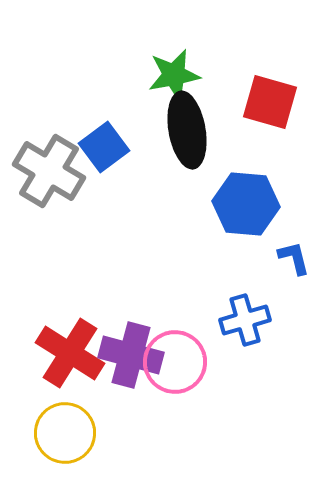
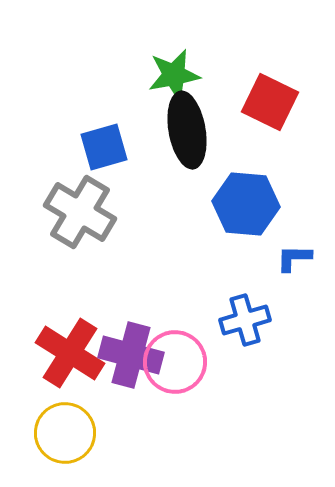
red square: rotated 10 degrees clockwise
blue square: rotated 21 degrees clockwise
gray cross: moved 31 px right, 41 px down
blue L-shape: rotated 75 degrees counterclockwise
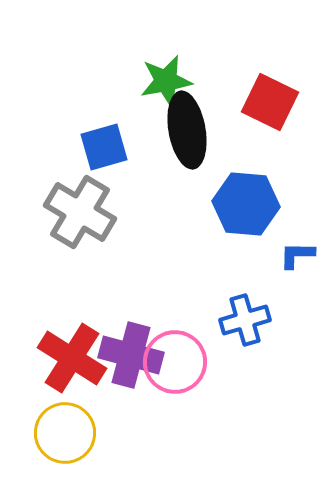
green star: moved 8 px left, 6 px down
blue L-shape: moved 3 px right, 3 px up
red cross: moved 2 px right, 5 px down
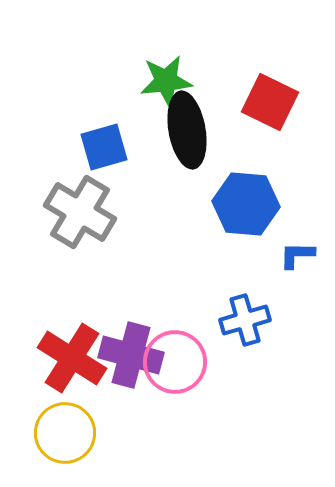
green star: rotated 4 degrees clockwise
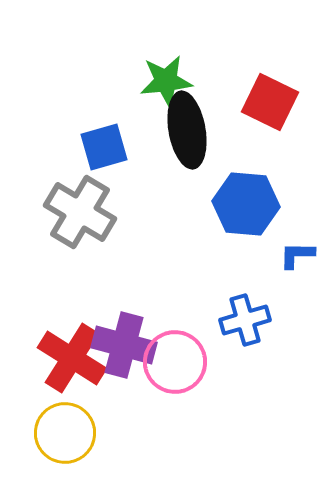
purple cross: moved 7 px left, 10 px up
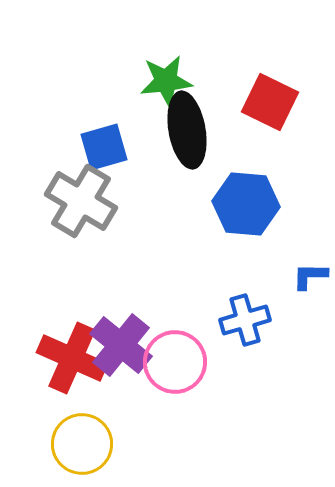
gray cross: moved 1 px right, 11 px up
blue L-shape: moved 13 px right, 21 px down
purple cross: moved 3 px left; rotated 24 degrees clockwise
red cross: rotated 8 degrees counterclockwise
yellow circle: moved 17 px right, 11 px down
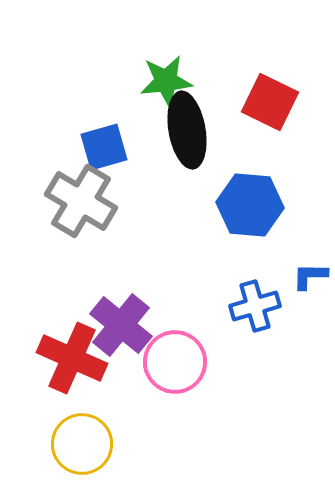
blue hexagon: moved 4 px right, 1 px down
blue cross: moved 10 px right, 14 px up
purple cross: moved 20 px up
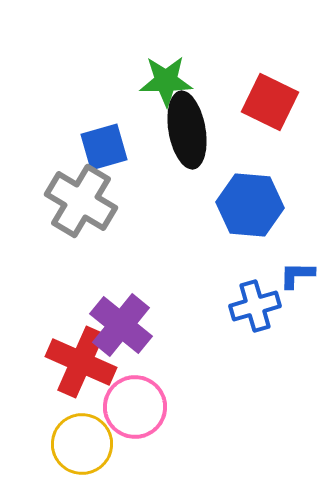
green star: rotated 6 degrees clockwise
blue L-shape: moved 13 px left, 1 px up
red cross: moved 9 px right, 4 px down
pink circle: moved 40 px left, 45 px down
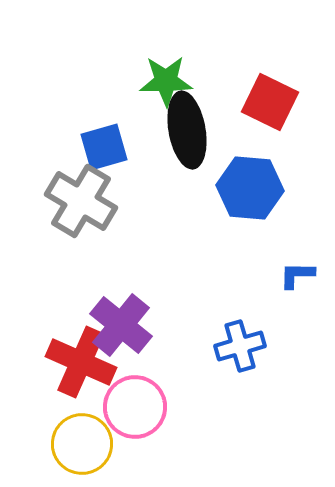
blue hexagon: moved 17 px up
blue cross: moved 15 px left, 40 px down
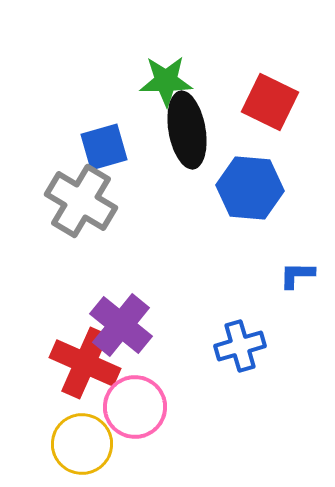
red cross: moved 4 px right, 1 px down
